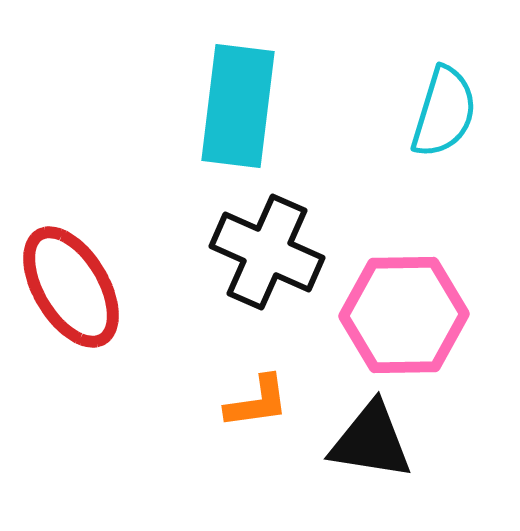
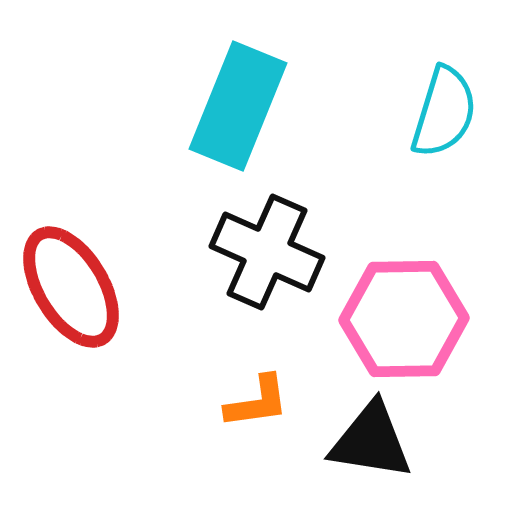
cyan rectangle: rotated 15 degrees clockwise
pink hexagon: moved 4 px down
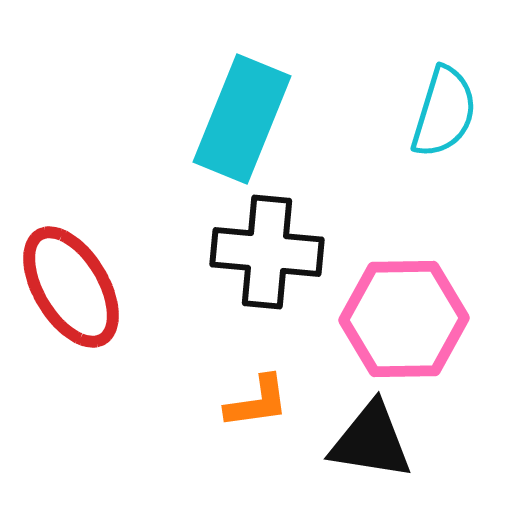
cyan rectangle: moved 4 px right, 13 px down
black cross: rotated 19 degrees counterclockwise
